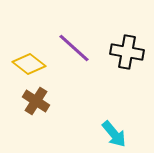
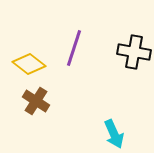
purple line: rotated 66 degrees clockwise
black cross: moved 7 px right
cyan arrow: rotated 16 degrees clockwise
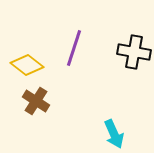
yellow diamond: moved 2 px left, 1 px down
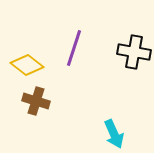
brown cross: rotated 16 degrees counterclockwise
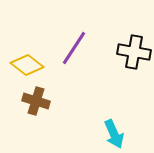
purple line: rotated 15 degrees clockwise
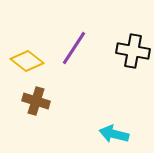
black cross: moved 1 px left, 1 px up
yellow diamond: moved 4 px up
cyan arrow: rotated 128 degrees clockwise
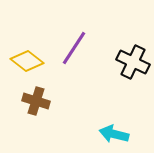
black cross: moved 11 px down; rotated 16 degrees clockwise
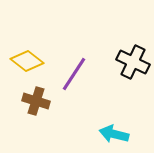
purple line: moved 26 px down
